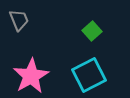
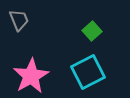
cyan square: moved 1 px left, 3 px up
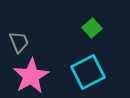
gray trapezoid: moved 22 px down
green square: moved 3 px up
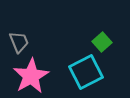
green square: moved 10 px right, 14 px down
cyan square: moved 2 px left
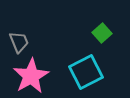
green square: moved 9 px up
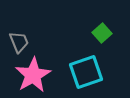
cyan square: rotated 8 degrees clockwise
pink star: moved 2 px right, 1 px up
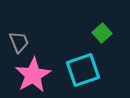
cyan square: moved 3 px left, 2 px up
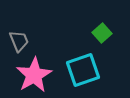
gray trapezoid: moved 1 px up
pink star: moved 1 px right
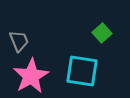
cyan square: moved 1 px left, 1 px down; rotated 28 degrees clockwise
pink star: moved 3 px left, 1 px down
